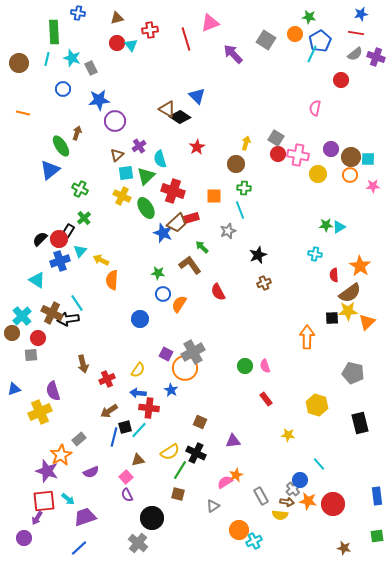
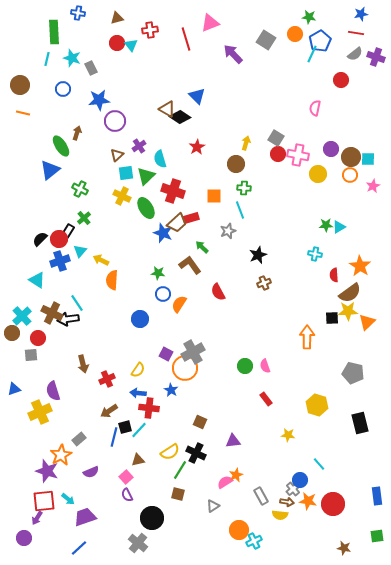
brown circle at (19, 63): moved 1 px right, 22 px down
pink star at (373, 186): rotated 24 degrees counterclockwise
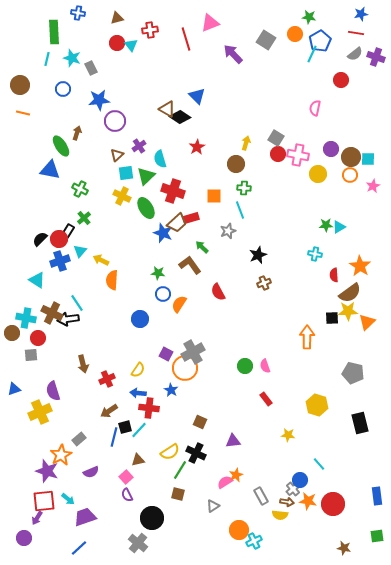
blue triangle at (50, 170): rotated 50 degrees clockwise
cyan cross at (22, 316): moved 4 px right, 2 px down; rotated 36 degrees counterclockwise
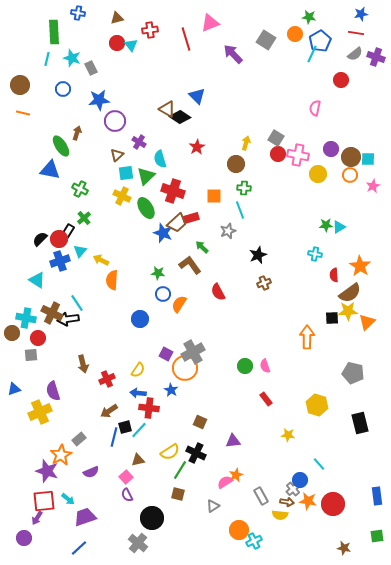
purple cross at (139, 146): moved 4 px up; rotated 24 degrees counterclockwise
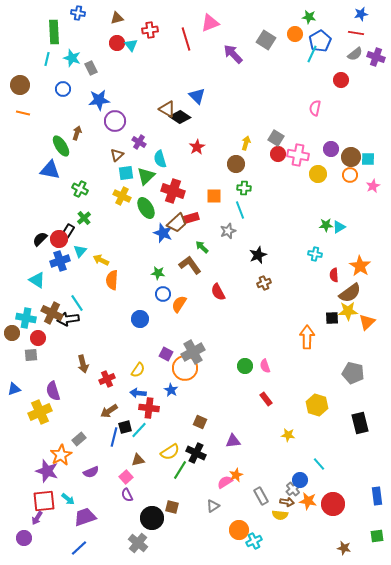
brown square at (178, 494): moved 6 px left, 13 px down
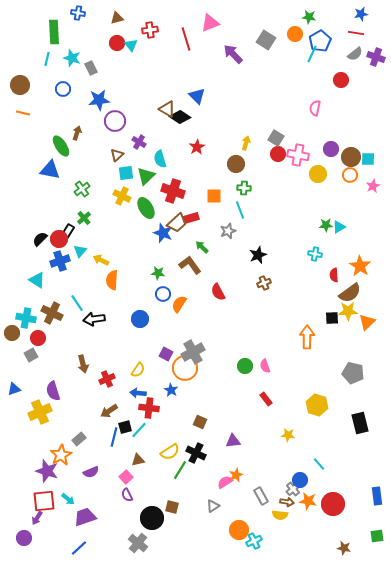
green cross at (80, 189): moved 2 px right; rotated 28 degrees clockwise
black arrow at (68, 319): moved 26 px right
gray square at (31, 355): rotated 24 degrees counterclockwise
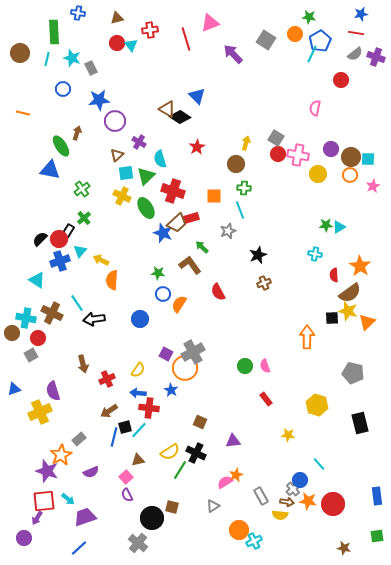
brown circle at (20, 85): moved 32 px up
yellow star at (348, 311): rotated 18 degrees clockwise
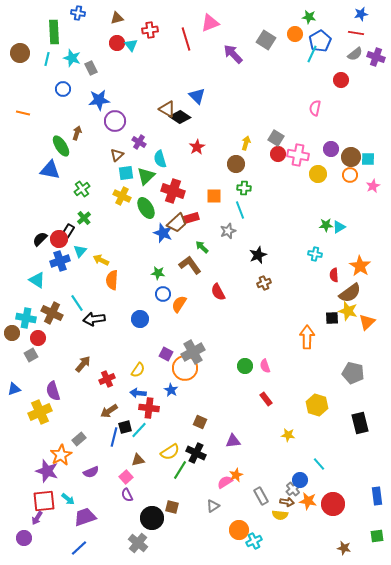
brown arrow at (83, 364): rotated 126 degrees counterclockwise
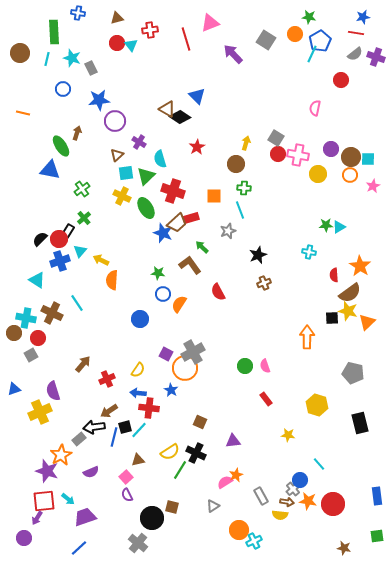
blue star at (361, 14): moved 2 px right, 3 px down
cyan cross at (315, 254): moved 6 px left, 2 px up
black arrow at (94, 319): moved 108 px down
brown circle at (12, 333): moved 2 px right
